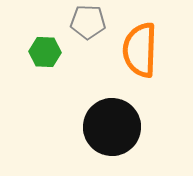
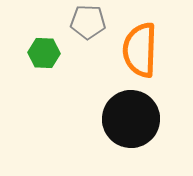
green hexagon: moved 1 px left, 1 px down
black circle: moved 19 px right, 8 px up
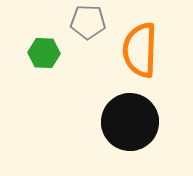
black circle: moved 1 px left, 3 px down
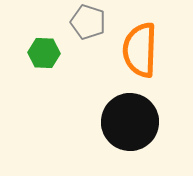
gray pentagon: rotated 16 degrees clockwise
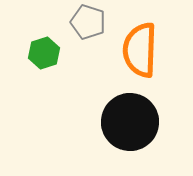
green hexagon: rotated 20 degrees counterclockwise
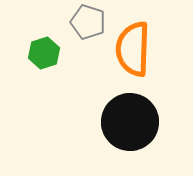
orange semicircle: moved 7 px left, 1 px up
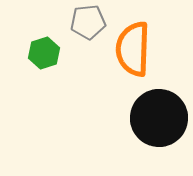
gray pentagon: rotated 24 degrees counterclockwise
black circle: moved 29 px right, 4 px up
